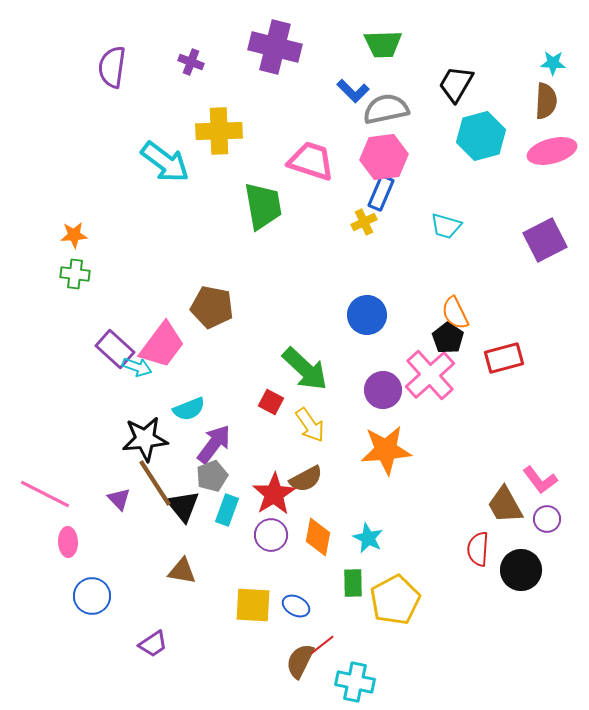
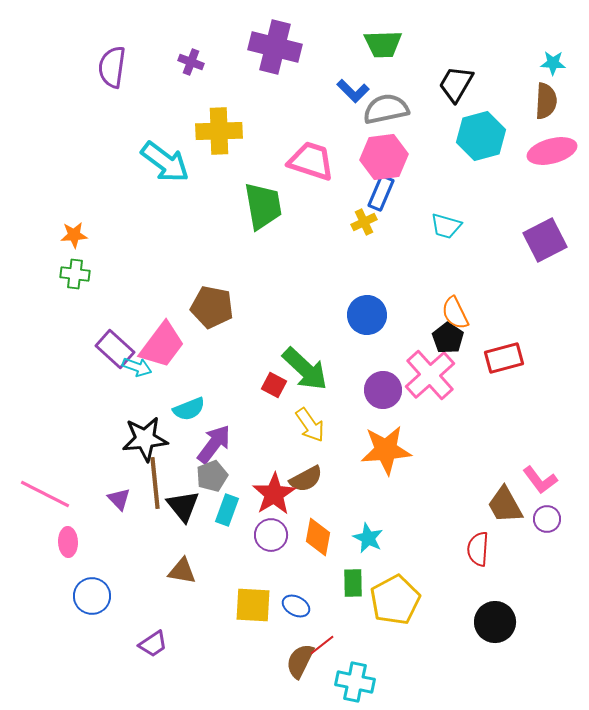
red square at (271, 402): moved 3 px right, 17 px up
brown line at (155, 483): rotated 27 degrees clockwise
black circle at (521, 570): moved 26 px left, 52 px down
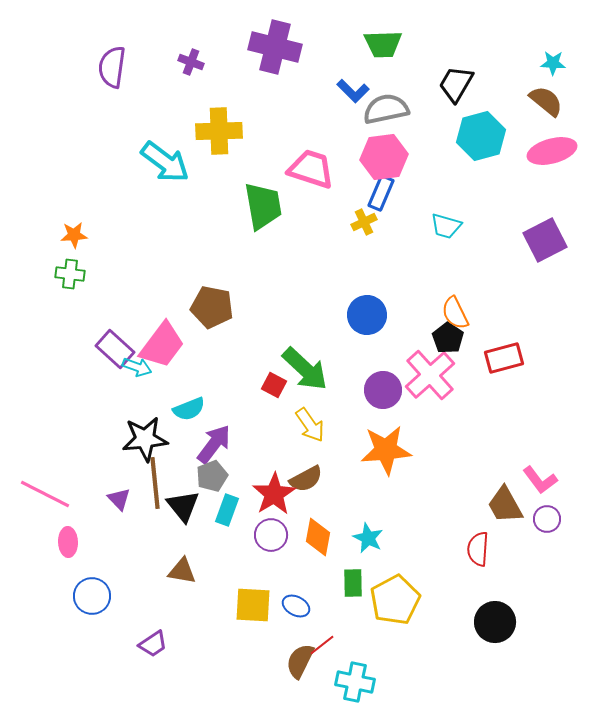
brown semicircle at (546, 101): rotated 54 degrees counterclockwise
pink trapezoid at (311, 161): moved 8 px down
green cross at (75, 274): moved 5 px left
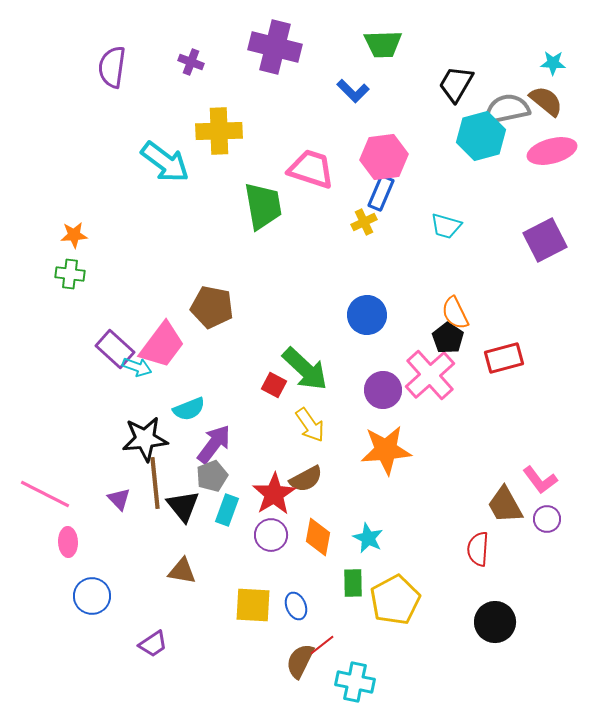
gray semicircle at (386, 109): moved 121 px right
blue ellipse at (296, 606): rotated 40 degrees clockwise
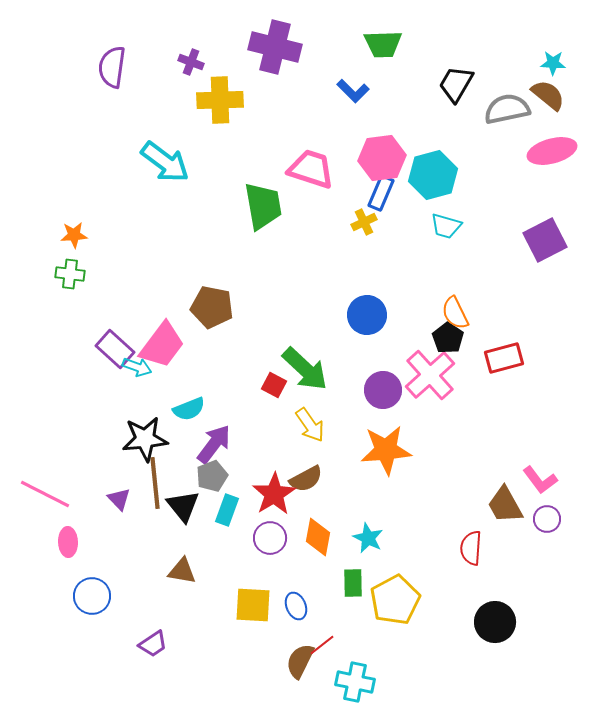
brown semicircle at (546, 101): moved 2 px right, 6 px up
yellow cross at (219, 131): moved 1 px right, 31 px up
cyan hexagon at (481, 136): moved 48 px left, 39 px down
pink hexagon at (384, 157): moved 2 px left, 1 px down
purple circle at (271, 535): moved 1 px left, 3 px down
red semicircle at (478, 549): moved 7 px left, 1 px up
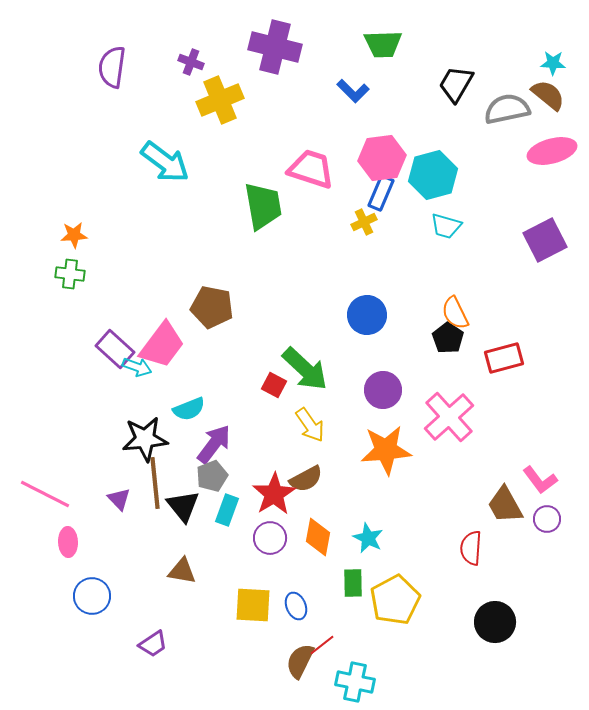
yellow cross at (220, 100): rotated 21 degrees counterclockwise
pink cross at (430, 375): moved 19 px right, 42 px down
